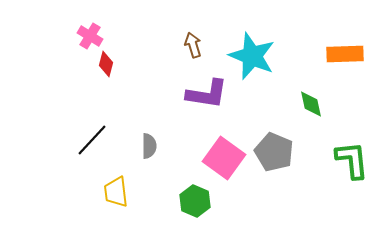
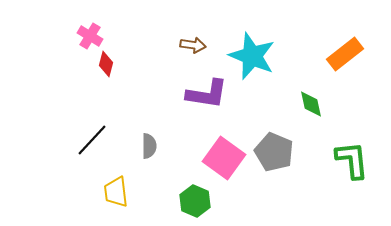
brown arrow: rotated 115 degrees clockwise
orange rectangle: rotated 36 degrees counterclockwise
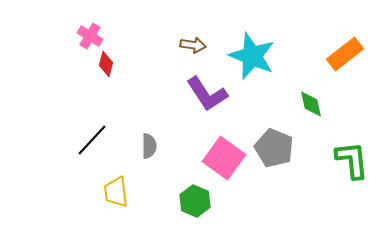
purple L-shape: rotated 48 degrees clockwise
gray pentagon: moved 4 px up
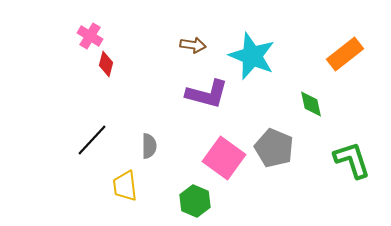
purple L-shape: rotated 42 degrees counterclockwise
green L-shape: rotated 12 degrees counterclockwise
yellow trapezoid: moved 9 px right, 6 px up
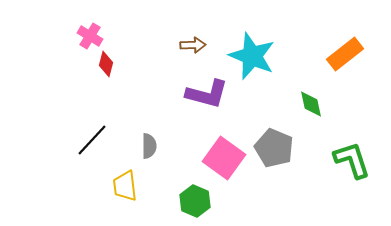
brown arrow: rotated 10 degrees counterclockwise
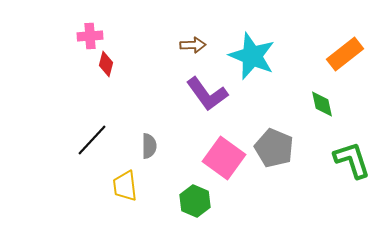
pink cross: rotated 35 degrees counterclockwise
purple L-shape: rotated 39 degrees clockwise
green diamond: moved 11 px right
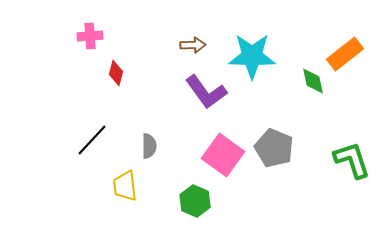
cyan star: rotated 21 degrees counterclockwise
red diamond: moved 10 px right, 9 px down
purple L-shape: moved 1 px left, 2 px up
green diamond: moved 9 px left, 23 px up
pink square: moved 1 px left, 3 px up
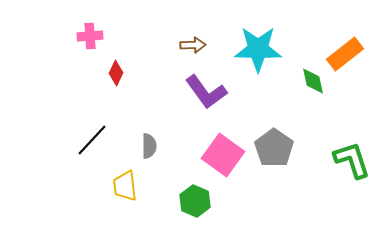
cyan star: moved 6 px right, 7 px up
red diamond: rotated 10 degrees clockwise
gray pentagon: rotated 12 degrees clockwise
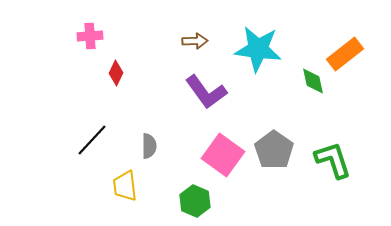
brown arrow: moved 2 px right, 4 px up
cyan star: rotated 6 degrees clockwise
gray pentagon: moved 2 px down
green L-shape: moved 19 px left
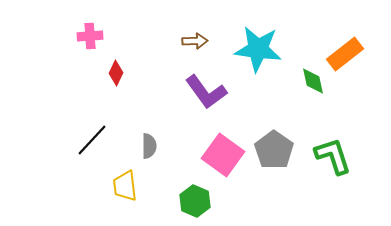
green L-shape: moved 4 px up
